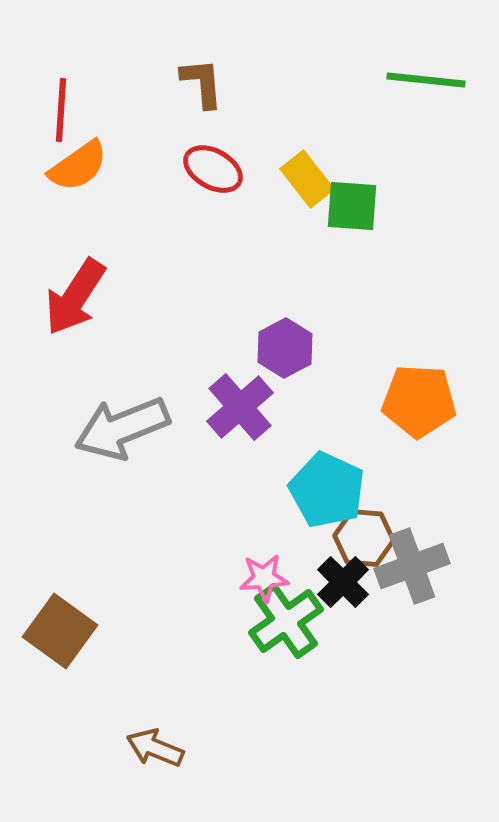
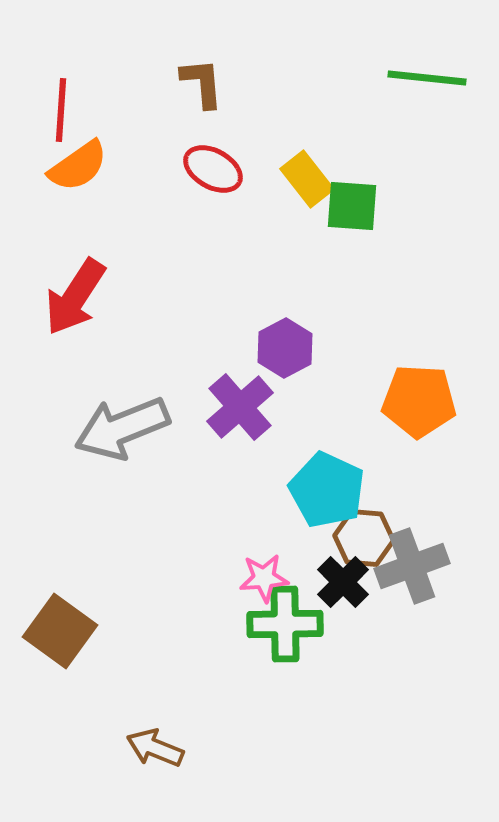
green line: moved 1 px right, 2 px up
green cross: moved 1 px left, 3 px down; rotated 34 degrees clockwise
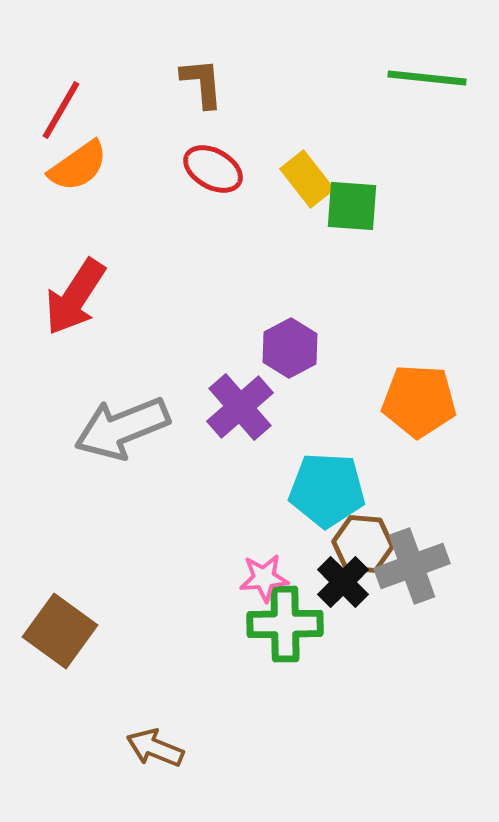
red line: rotated 26 degrees clockwise
purple hexagon: moved 5 px right
cyan pentagon: rotated 22 degrees counterclockwise
brown hexagon: moved 1 px left, 6 px down
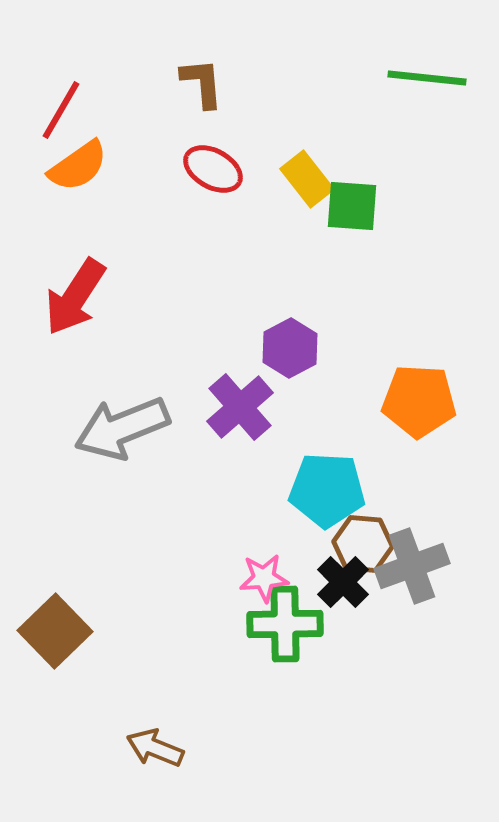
brown square: moved 5 px left; rotated 10 degrees clockwise
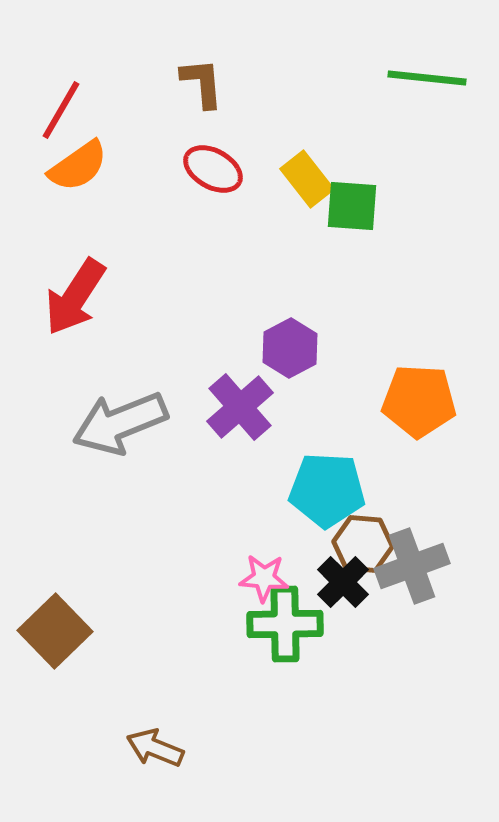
gray arrow: moved 2 px left, 5 px up
pink star: rotated 9 degrees clockwise
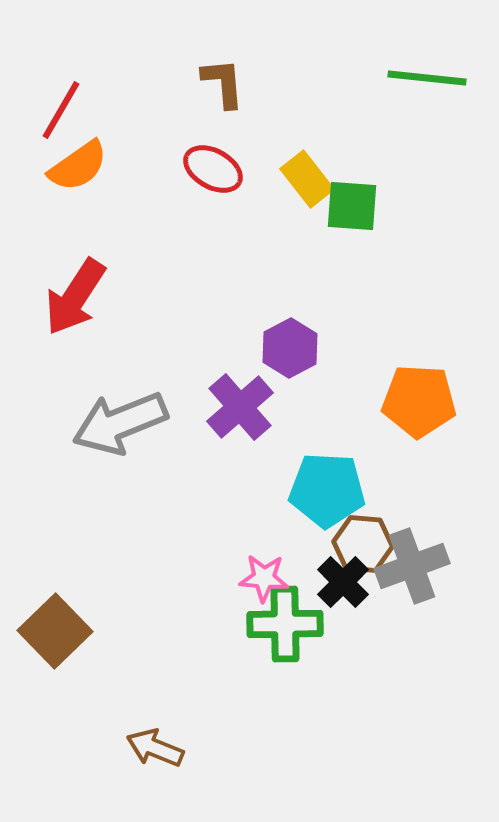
brown L-shape: moved 21 px right
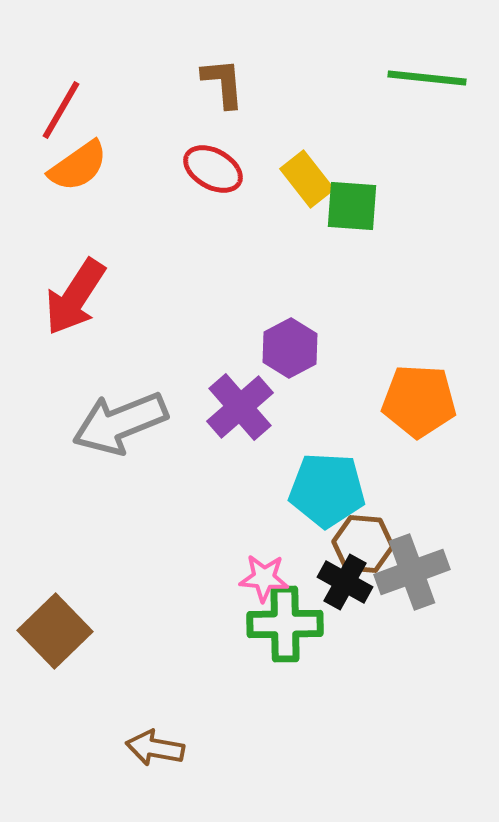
gray cross: moved 6 px down
black cross: moved 2 px right; rotated 16 degrees counterclockwise
brown arrow: rotated 12 degrees counterclockwise
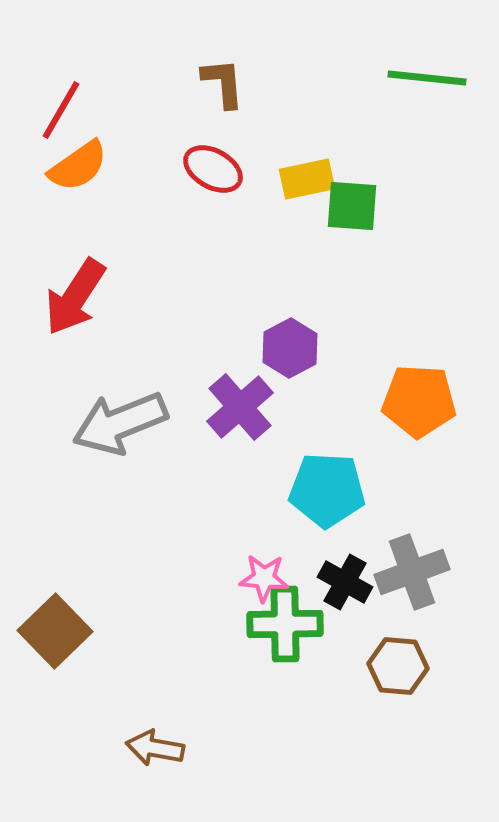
yellow rectangle: rotated 64 degrees counterclockwise
brown hexagon: moved 35 px right, 122 px down
